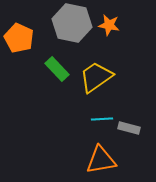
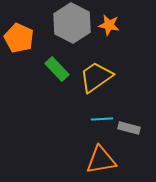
gray hexagon: rotated 15 degrees clockwise
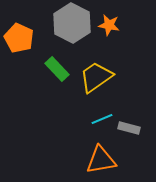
cyan line: rotated 20 degrees counterclockwise
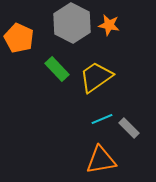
gray rectangle: rotated 30 degrees clockwise
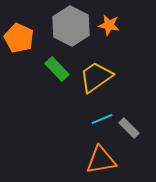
gray hexagon: moved 1 px left, 3 px down
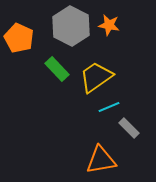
cyan line: moved 7 px right, 12 px up
